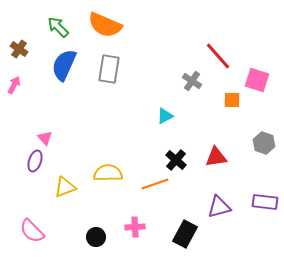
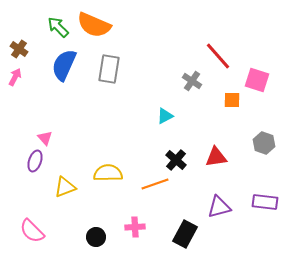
orange semicircle: moved 11 px left
pink arrow: moved 1 px right, 8 px up
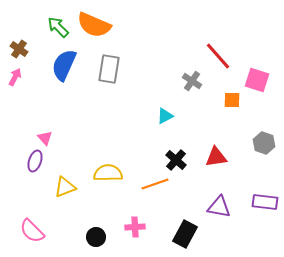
purple triangle: rotated 25 degrees clockwise
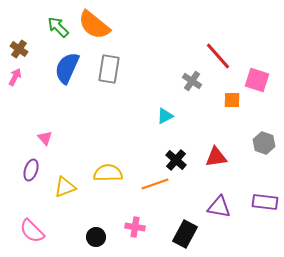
orange semicircle: rotated 16 degrees clockwise
blue semicircle: moved 3 px right, 3 px down
purple ellipse: moved 4 px left, 9 px down
pink cross: rotated 12 degrees clockwise
